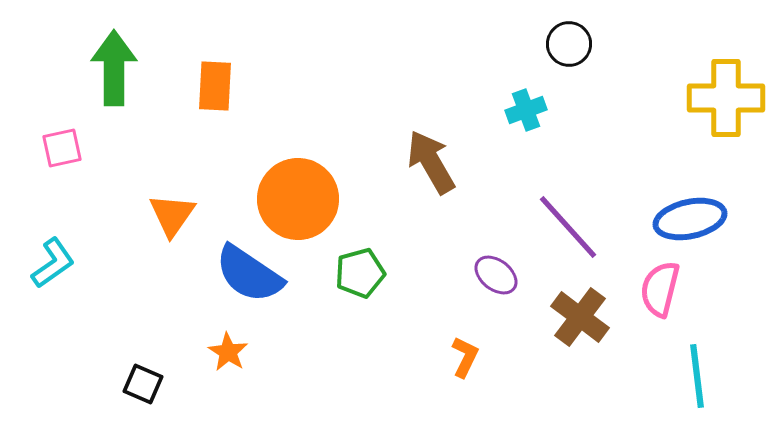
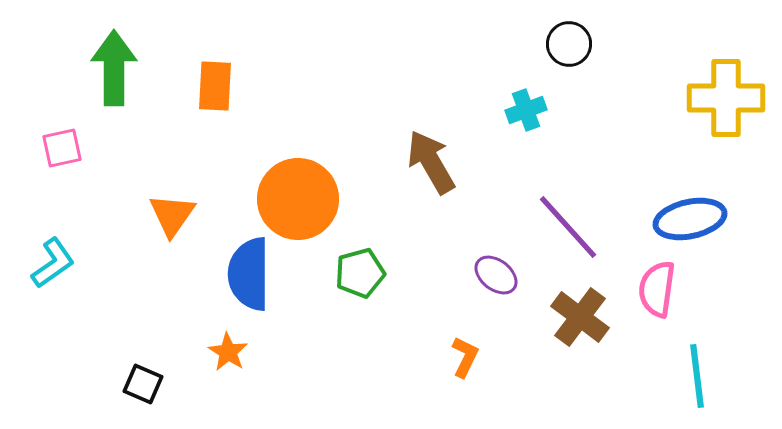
blue semicircle: rotated 56 degrees clockwise
pink semicircle: moved 3 px left; rotated 6 degrees counterclockwise
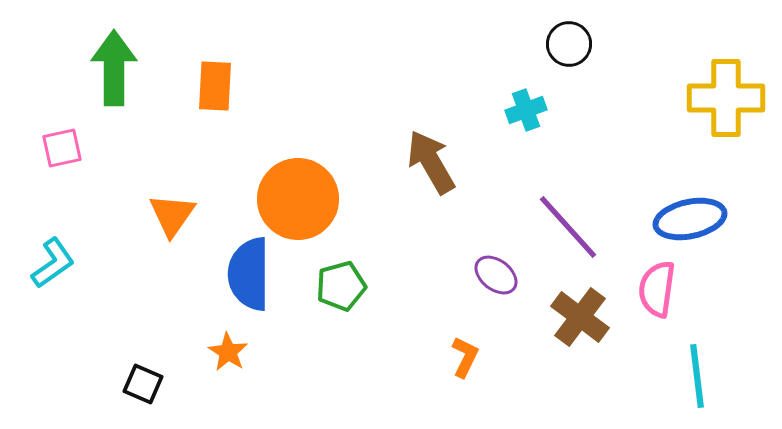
green pentagon: moved 19 px left, 13 px down
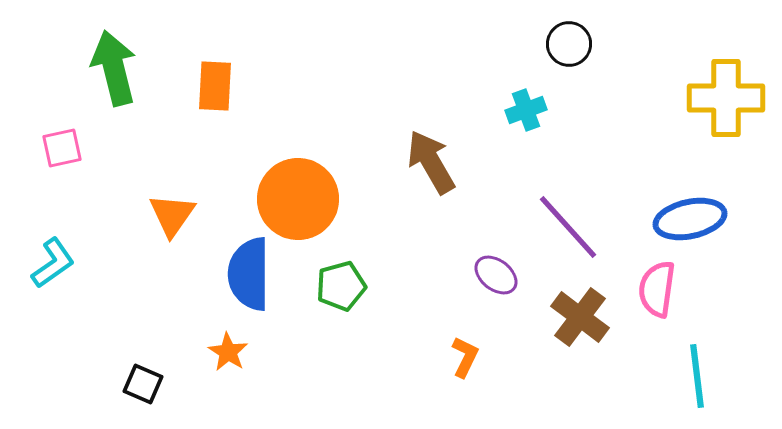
green arrow: rotated 14 degrees counterclockwise
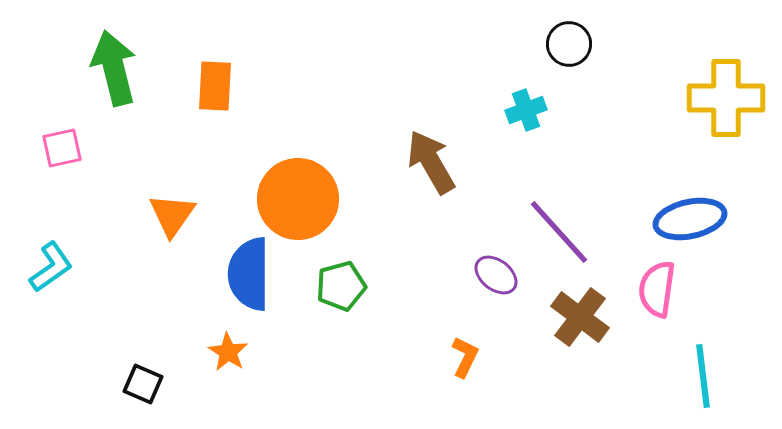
purple line: moved 9 px left, 5 px down
cyan L-shape: moved 2 px left, 4 px down
cyan line: moved 6 px right
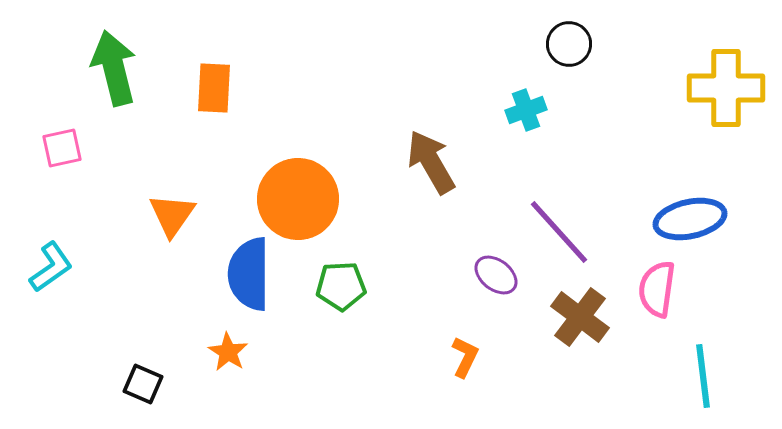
orange rectangle: moved 1 px left, 2 px down
yellow cross: moved 10 px up
green pentagon: rotated 12 degrees clockwise
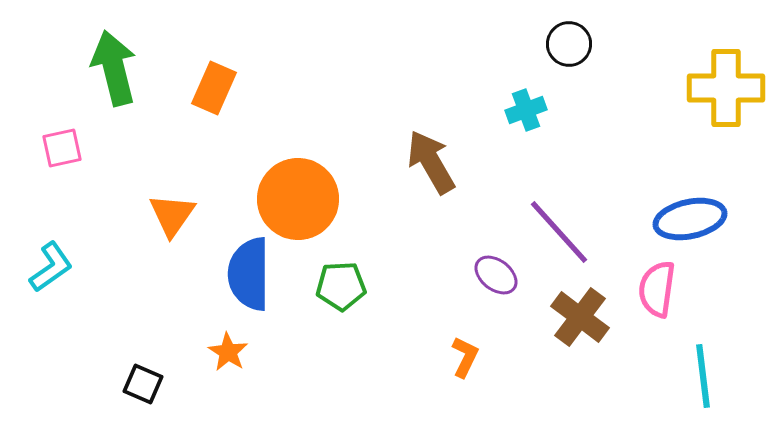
orange rectangle: rotated 21 degrees clockwise
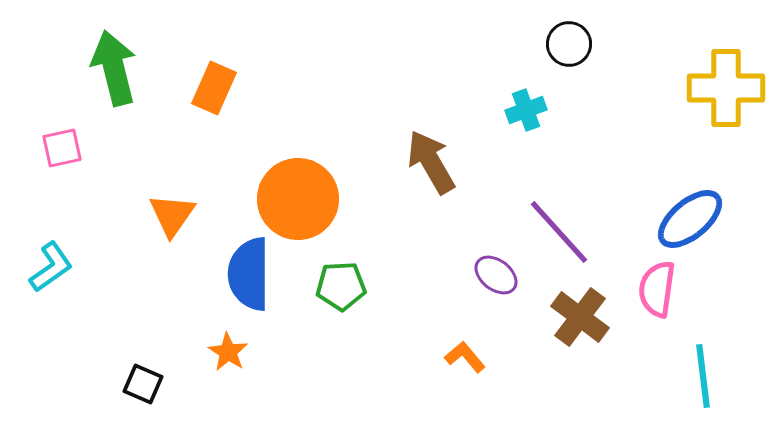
blue ellipse: rotated 28 degrees counterclockwise
orange L-shape: rotated 66 degrees counterclockwise
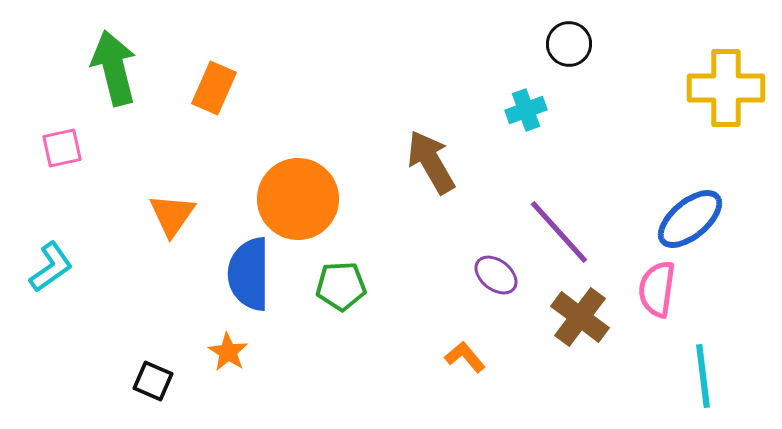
black square: moved 10 px right, 3 px up
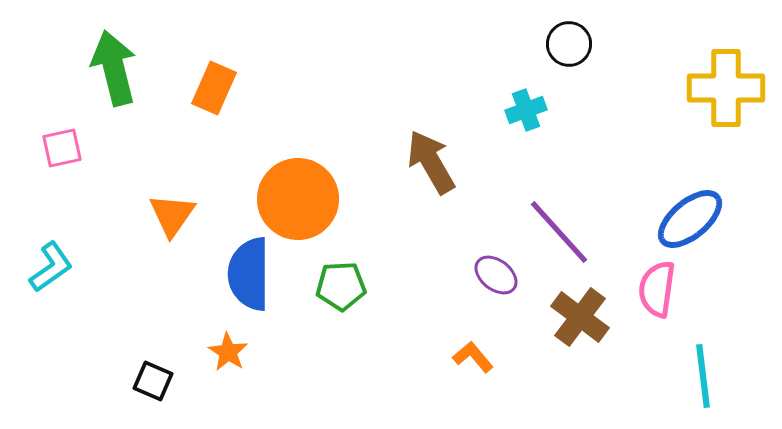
orange L-shape: moved 8 px right
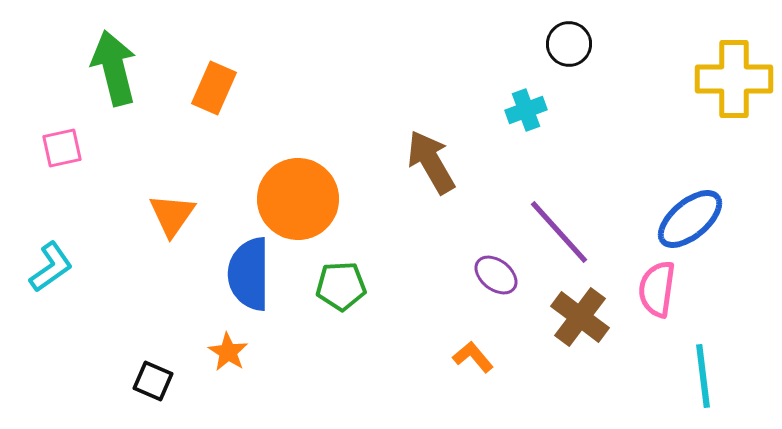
yellow cross: moved 8 px right, 9 px up
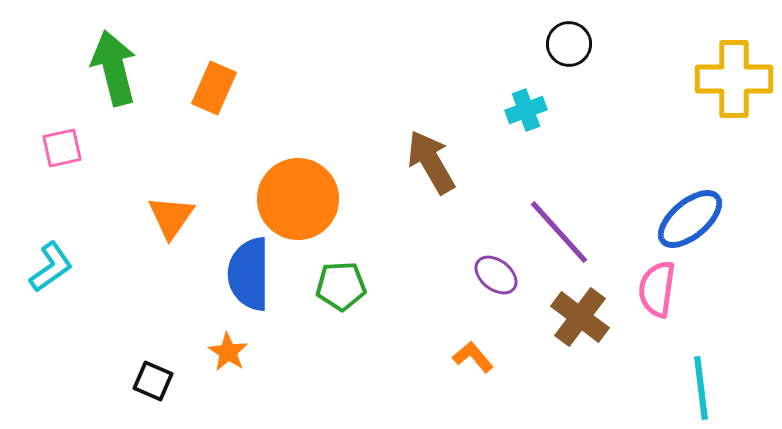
orange triangle: moved 1 px left, 2 px down
cyan line: moved 2 px left, 12 px down
